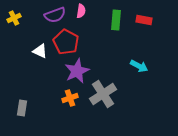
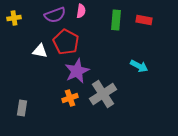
yellow cross: rotated 16 degrees clockwise
white triangle: rotated 14 degrees counterclockwise
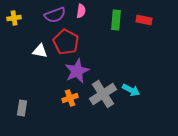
cyan arrow: moved 8 px left, 24 px down
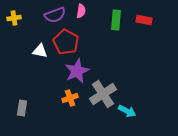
cyan arrow: moved 4 px left, 21 px down
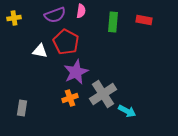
green rectangle: moved 3 px left, 2 px down
purple star: moved 1 px left, 1 px down
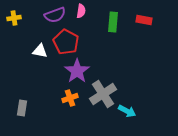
purple star: moved 1 px right, 1 px up; rotated 10 degrees counterclockwise
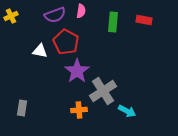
yellow cross: moved 3 px left, 2 px up; rotated 16 degrees counterclockwise
gray cross: moved 3 px up
orange cross: moved 9 px right, 12 px down; rotated 14 degrees clockwise
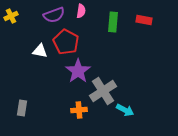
purple semicircle: moved 1 px left
purple star: moved 1 px right
cyan arrow: moved 2 px left, 1 px up
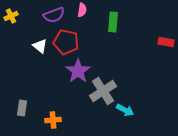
pink semicircle: moved 1 px right, 1 px up
red rectangle: moved 22 px right, 22 px down
red pentagon: rotated 15 degrees counterclockwise
white triangle: moved 5 px up; rotated 28 degrees clockwise
orange cross: moved 26 px left, 10 px down
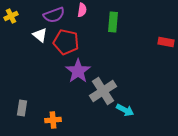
white triangle: moved 11 px up
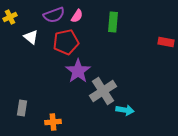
pink semicircle: moved 5 px left, 6 px down; rotated 24 degrees clockwise
yellow cross: moved 1 px left, 1 px down
white triangle: moved 9 px left, 2 px down
red pentagon: rotated 25 degrees counterclockwise
cyan arrow: rotated 18 degrees counterclockwise
orange cross: moved 2 px down
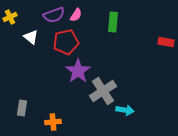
pink semicircle: moved 1 px left, 1 px up
